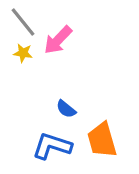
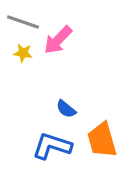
gray line: rotated 32 degrees counterclockwise
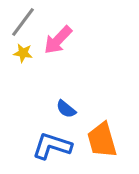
gray line: rotated 72 degrees counterclockwise
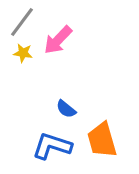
gray line: moved 1 px left
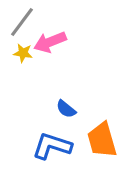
pink arrow: moved 8 px left, 2 px down; rotated 24 degrees clockwise
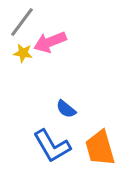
orange trapezoid: moved 2 px left, 8 px down
blue L-shape: rotated 138 degrees counterclockwise
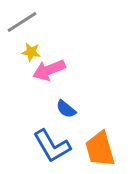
gray line: rotated 20 degrees clockwise
pink arrow: moved 1 px left, 28 px down
yellow star: moved 8 px right, 1 px up
orange trapezoid: moved 1 px down
